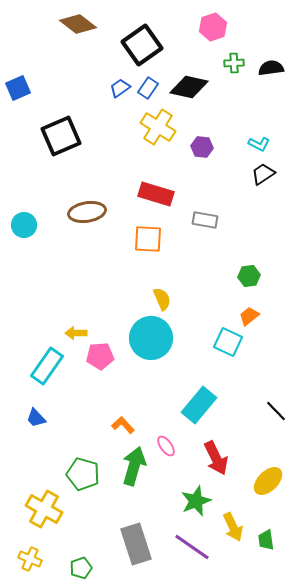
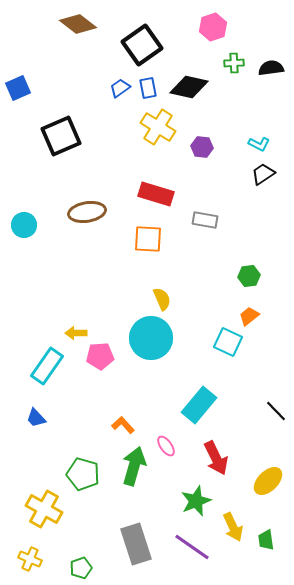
blue rectangle at (148, 88): rotated 45 degrees counterclockwise
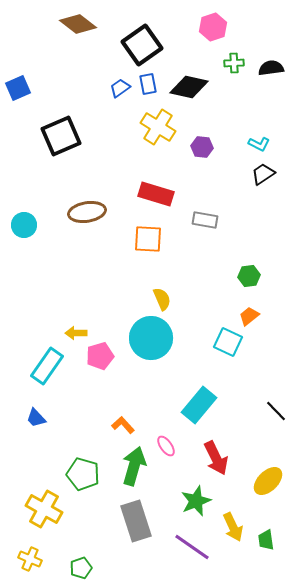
blue rectangle at (148, 88): moved 4 px up
pink pentagon at (100, 356): rotated 12 degrees counterclockwise
gray rectangle at (136, 544): moved 23 px up
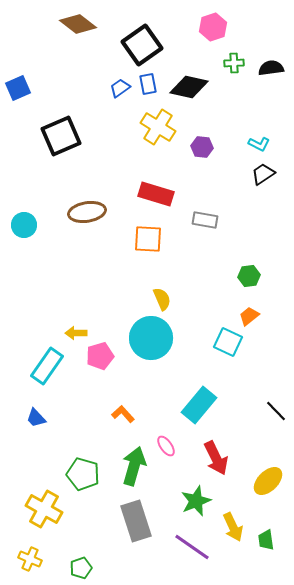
orange L-shape at (123, 425): moved 11 px up
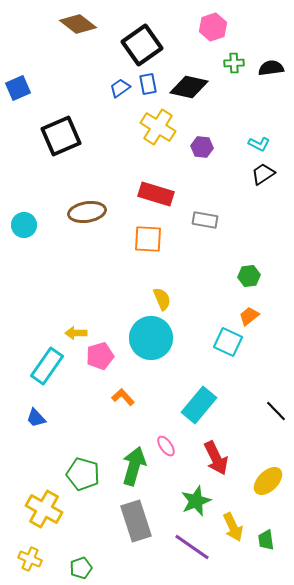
orange L-shape at (123, 414): moved 17 px up
